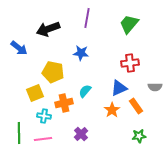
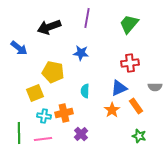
black arrow: moved 1 px right, 2 px up
cyan semicircle: rotated 40 degrees counterclockwise
orange cross: moved 10 px down
green star: rotated 24 degrees clockwise
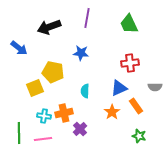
green trapezoid: rotated 65 degrees counterclockwise
yellow square: moved 5 px up
orange star: moved 2 px down
purple cross: moved 1 px left, 5 px up
